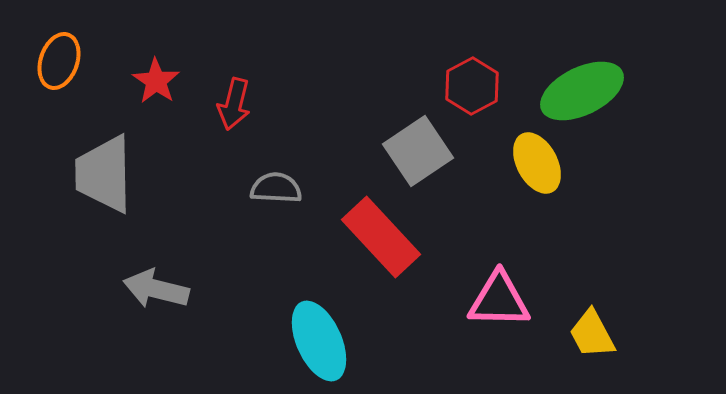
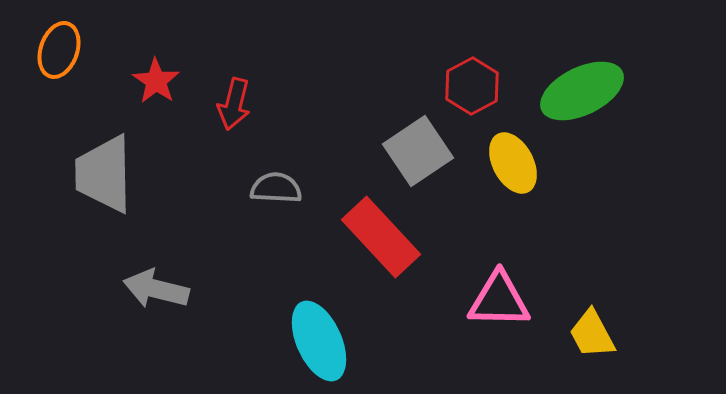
orange ellipse: moved 11 px up
yellow ellipse: moved 24 px left
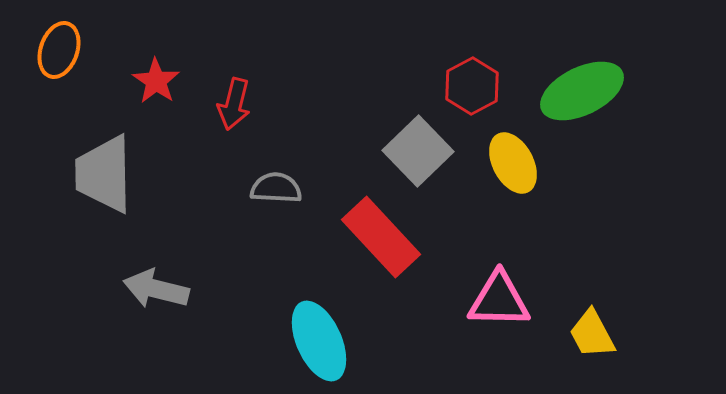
gray square: rotated 10 degrees counterclockwise
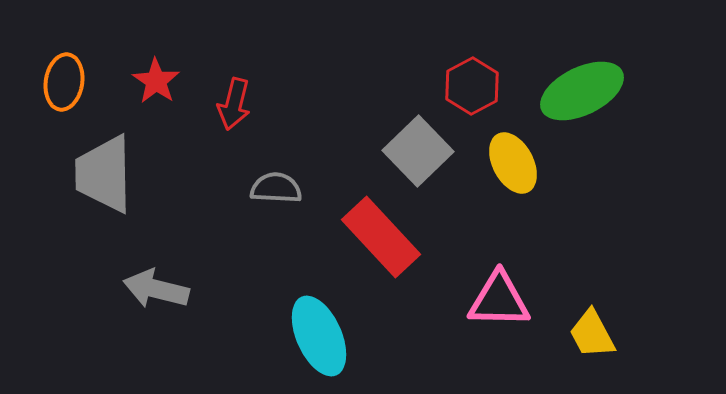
orange ellipse: moved 5 px right, 32 px down; rotated 10 degrees counterclockwise
cyan ellipse: moved 5 px up
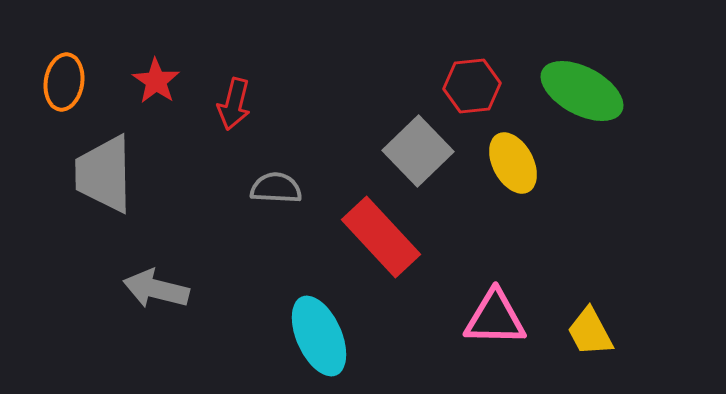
red hexagon: rotated 22 degrees clockwise
green ellipse: rotated 54 degrees clockwise
pink triangle: moved 4 px left, 18 px down
yellow trapezoid: moved 2 px left, 2 px up
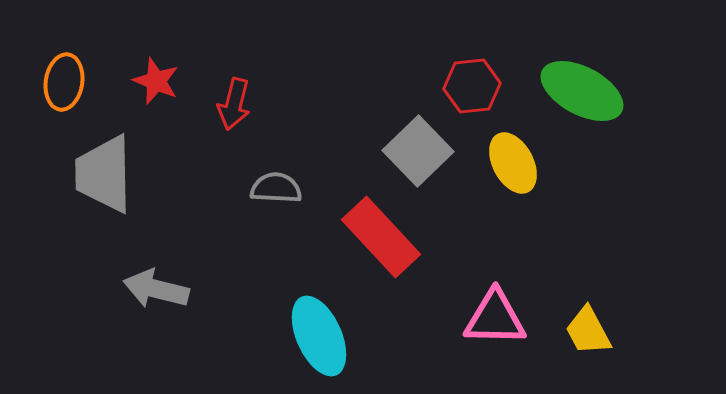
red star: rotated 12 degrees counterclockwise
yellow trapezoid: moved 2 px left, 1 px up
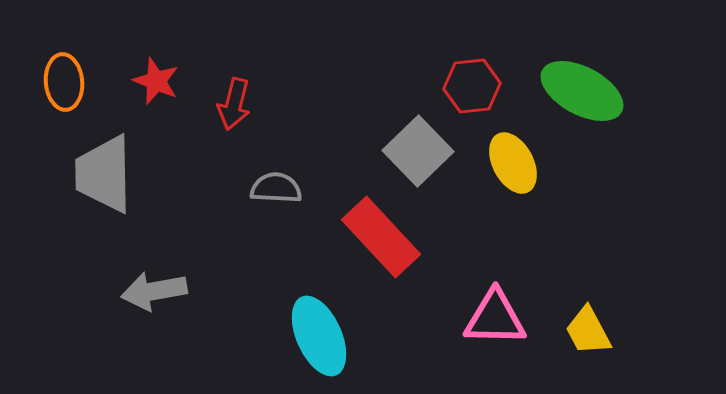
orange ellipse: rotated 14 degrees counterclockwise
gray arrow: moved 2 px left, 2 px down; rotated 24 degrees counterclockwise
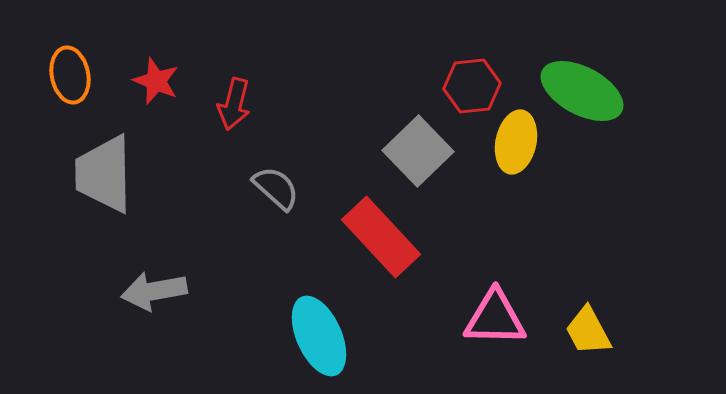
orange ellipse: moved 6 px right, 7 px up; rotated 6 degrees counterclockwise
yellow ellipse: moved 3 px right, 21 px up; rotated 40 degrees clockwise
gray semicircle: rotated 39 degrees clockwise
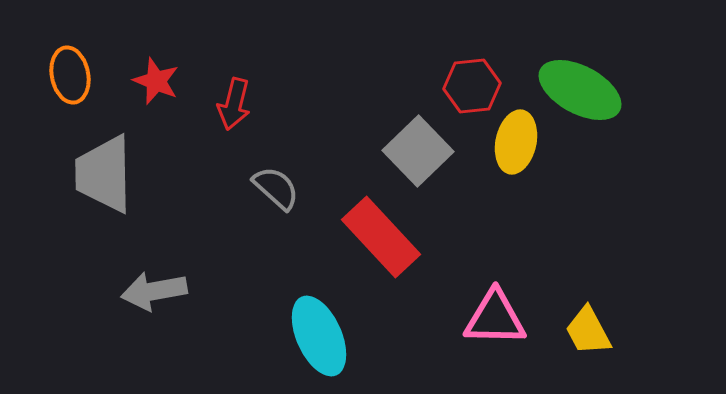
green ellipse: moved 2 px left, 1 px up
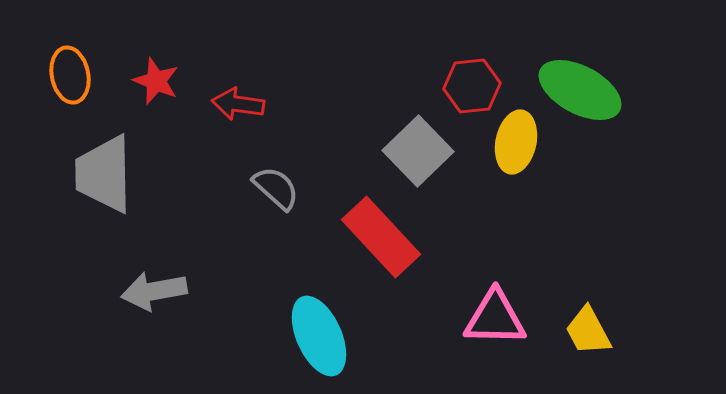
red arrow: moved 4 px right; rotated 84 degrees clockwise
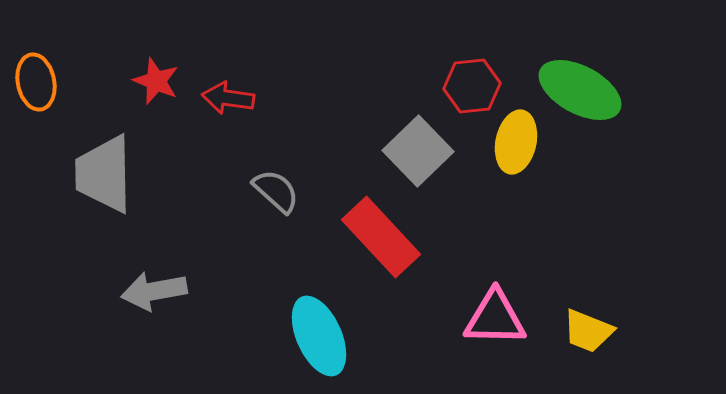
orange ellipse: moved 34 px left, 7 px down
red arrow: moved 10 px left, 6 px up
gray semicircle: moved 3 px down
yellow trapezoid: rotated 40 degrees counterclockwise
